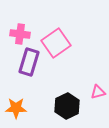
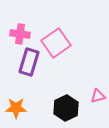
pink triangle: moved 4 px down
black hexagon: moved 1 px left, 2 px down
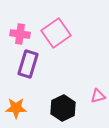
pink square: moved 10 px up
purple rectangle: moved 1 px left, 2 px down
black hexagon: moved 3 px left
